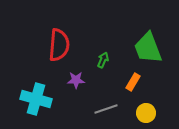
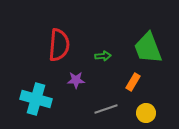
green arrow: moved 4 px up; rotated 63 degrees clockwise
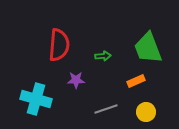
orange rectangle: moved 3 px right, 1 px up; rotated 36 degrees clockwise
yellow circle: moved 1 px up
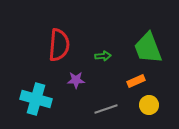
yellow circle: moved 3 px right, 7 px up
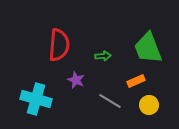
purple star: rotated 24 degrees clockwise
gray line: moved 4 px right, 8 px up; rotated 50 degrees clockwise
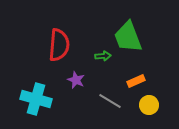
green trapezoid: moved 20 px left, 11 px up
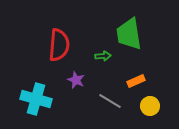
green trapezoid: moved 1 px right, 3 px up; rotated 12 degrees clockwise
yellow circle: moved 1 px right, 1 px down
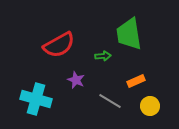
red semicircle: rotated 56 degrees clockwise
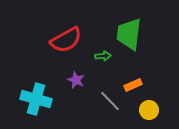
green trapezoid: rotated 16 degrees clockwise
red semicircle: moved 7 px right, 5 px up
orange rectangle: moved 3 px left, 4 px down
gray line: rotated 15 degrees clockwise
yellow circle: moved 1 px left, 4 px down
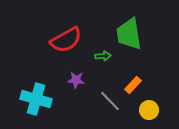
green trapezoid: rotated 16 degrees counterclockwise
purple star: rotated 18 degrees counterclockwise
orange rectangle: rotated 24 degrees counterclockwise
